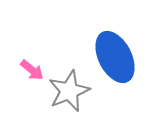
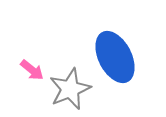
gray star: moved 1 px right, 2 px up
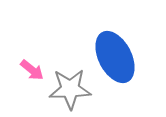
gray star: rotated 21 degrees clockwise
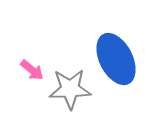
blue ellipse: moved 1 px right, 2 px down
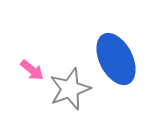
gray star: rotated 18 degrees counterclockwise
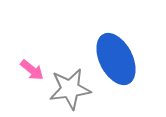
gray star: rotated 12 degrees clockwise
